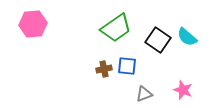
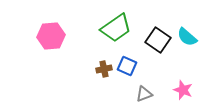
pink hexagon: moved 18 px right, 12 px down
blue square: rotated 18 degrees clockwise
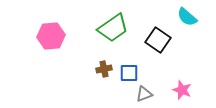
green trapezoid: moved 3 px left
cyan semicircle: moved 20 px up
blue square: moved 2 px right, 7 px down; rotated 24 degrees counterclockwise
pink star: moved 1 px left
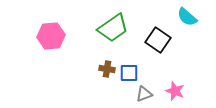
brown cross: moved 3 px right; rotated 21 degrees clockwise
pink star: moved 7 px left, 1 px down
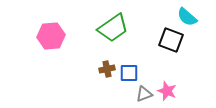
black square: moved 13 px right; rotated 15 degrees counterclockwise
brown cross: rotated 21 degrees counterclockwise
pink star: moved 8 px left
